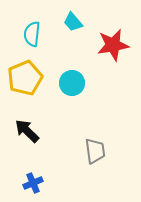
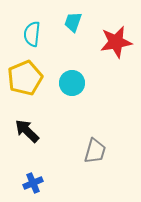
cyan trapezoid: rotated 60 degrees clockwise
red star: moved 3 px right, 3 px up
gray trapezoid: rotated 24 degrees clockwise
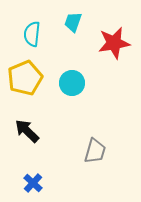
red star: moved 2 px left, 1 px down
blue cross: rotated 24 degrees counterclockwise
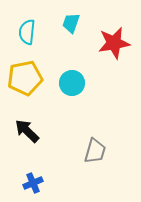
cyan trapezoid: moved 2 px left, 1 px down
cyan semicircle: moved 5 px left, 2 px up
yellow pentagon: rotated 12 degrees clockwise
blue cross: rotated 24 degrees clockwise
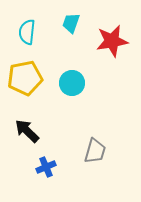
red star: moved 2 px left, 2 px up
blue cross: moved 13 px right, 16 px up
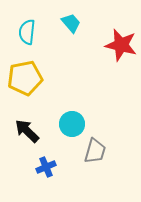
cyan trapezoid: rotated 120 degrees clockwise
red star: moved 9 px right, 4 px down; rotated 24 degrees clockwise
cyan circle: moved 41 px down
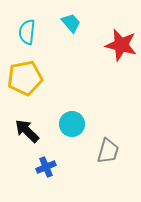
gray trapezoid: moved 13 px right
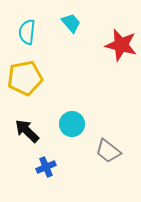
gray trapezoid: rotated 112 degrees clockwise
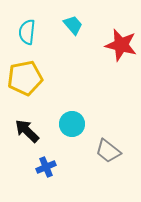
cyan trapezoid: moved 2 px right, 2 px down
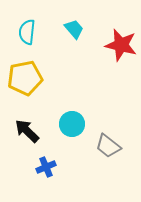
cyan trapezoid: moved 1 px right, 4 px down
gray trapezoid: moved 5 px up
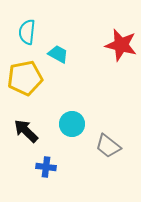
cyan trapezoid: moved 16 px left, 25 px down; rotated 20 degrees counterclockwise
black arrow: moved 1 px left
blue cross: rotated 30 degrees clockwise
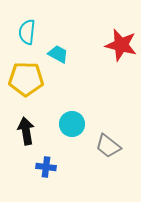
yellow pentagon: moved 1 px right, 1 px down; rotated 12 degrees clockwise
black arrow: rotated 36 degrees clockwise
